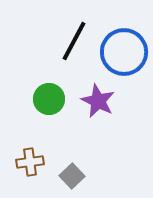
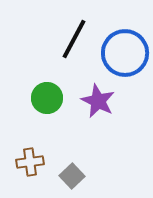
black line: moved 2 px up
blue circle: moved 1 px right, 1 px down
green circle: moved 2 px left, 1 px up
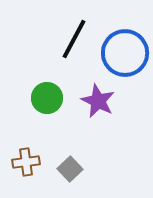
brown cross: moved 4 px left
gray square: moved 2 px left, 7 px up
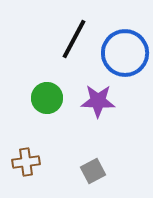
purple star: rotated 24 degrees counterclockwise
gray square: moved 23 px right, 2 px down; rotated 15 degrees clockwise
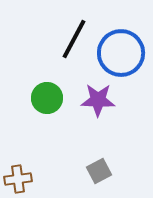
blue circle: moved 4 px left
purple star: moved 1 px up
brown cross: moved 8 px left, 17 px down
gray square: moved 6 px right
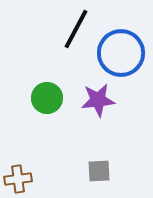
black line: moved 2 px right, 10 px up
purple star: rotated 8 degrees counterclockwise
gray square: rotated 25 degrees clockwise
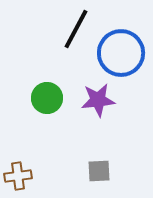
brown cross: moved 3 px up
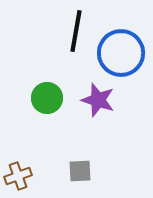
black line: moved 2 px down; rotated 18 degrees counterclockwise
purple star: rotated 24 degrees clockwise
gray square: moved 19 px left
brown cross: rotated 12 degrees counterclockwise
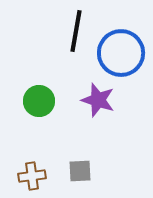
green circle: moved 8 px left, 3 px down
brown cross: moved 14 px right; rotated 12 degrees clockwise
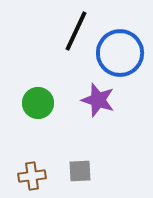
black line: rotated 15 degrees clockwise
blue circle: moved 1 px left
green circle: moved 1 px left, 2 px down
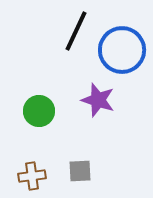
blue circle: moved 2 px right, 3 px up
green circle: moved 1 px right, 8 px down
